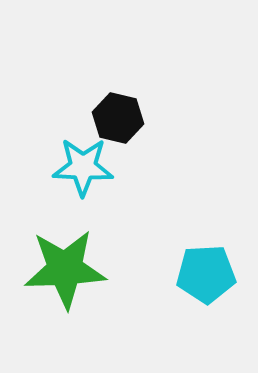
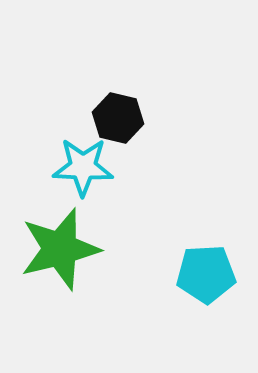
green star: moved 5 px left, 20 px up; rotated 12 degrees counterclockwise
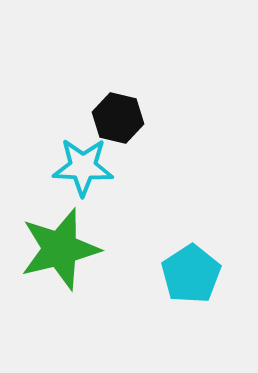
cyan pentagon: moved 15 px left; rotated 30 degrees counterclockwise
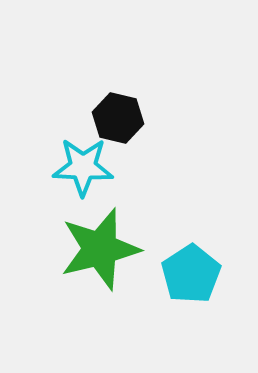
green star: moved 40 px right
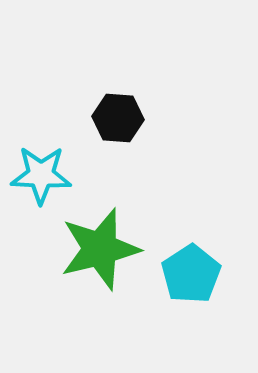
black hexagon: rotated 9 degrees counterclockwise
cyan star: moved 42 px left, 8 px down
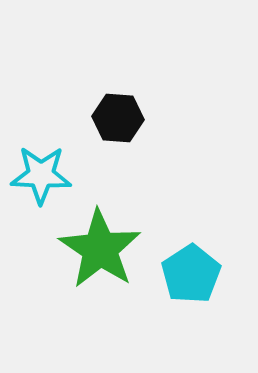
green star: rotated 24 degrees counterclockwise
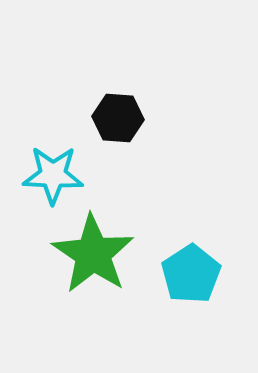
cyan star: moved 12 px right
green star: moved 7 px left, 5 px down
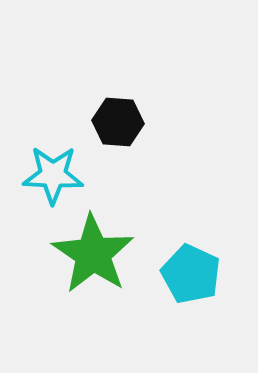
black hexagon: moved 4 px down
cyan pentagon: rotated 14 degrees counterclockwise
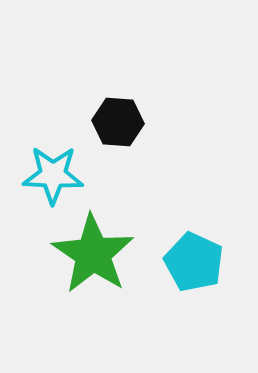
cyan pentagon: moved 3 px right, 12 px up
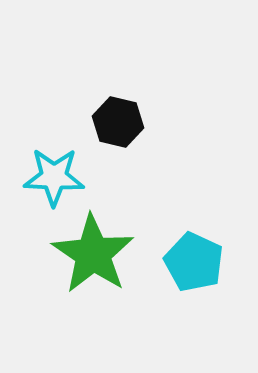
black hexagon: rotated 9 degrees clockwise
cyan star: moved 1 px right, 2 px down
